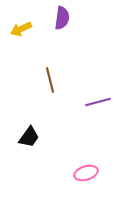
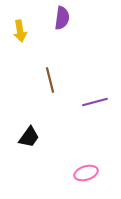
yellow arrow: moved 1 px left, 2 px down; rotated 75 degrees counterclockwise
purple line: moved 3 px left
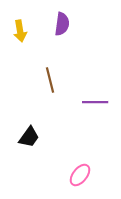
purple semicircle: moved 6 px down
purple line: rotated 15 degrees clockwise
pink ellipse: moved 6 px left, 2 px down; rotated 35 degrees counterclockwise
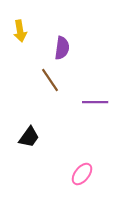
purple semicircle: moved 24 px down
brown line: rotated 20 degrees counterclockwise
pink ellipse: moved 2 px right, 1 px up
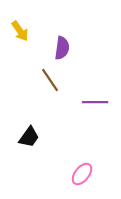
yellow arrow: rotated 25 degrees counterclockwise
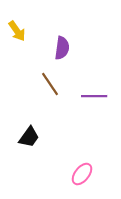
yellow arrow: moved 3 px left
brown line: moved 4 px down
purple line: moved 1 px left, 6 px up
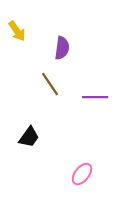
purple line: moved 1 px right, 1 px down
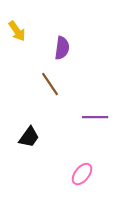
purple line: moved 20 px down
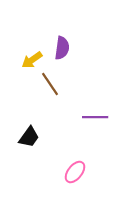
yellow arrow: moved 15 px right, 29 px down; rotated 90 degrees clockwise
pink ellipse: moved 7 px left, 2 px up
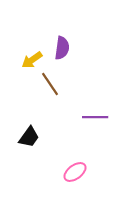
pink ellipse: rotated 15 degrees clockwise
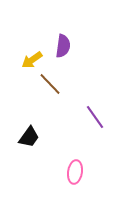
purple semicircle: moved 1 px right, 2 px up
brown line: rotated 10 degrees counterclockwise
purple line: rotated 55 degrees clockwise
pink ellipse: rotated 45 degrees counterclockwise
